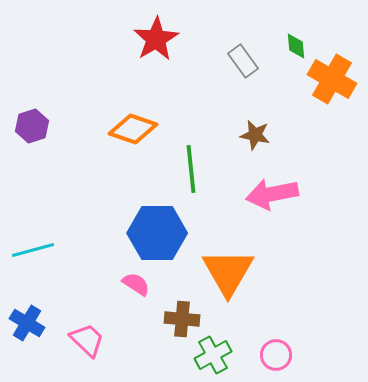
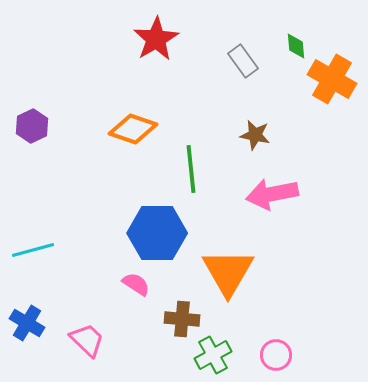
purple hexagon: rotated 8 degrees counterclockwise
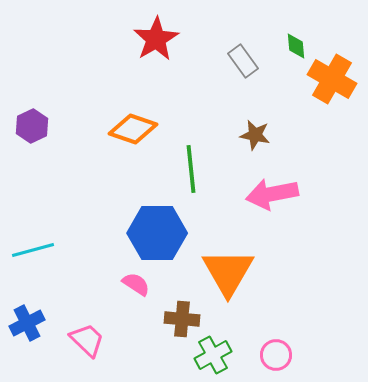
blue cross: rotated 32 degrees clockwise
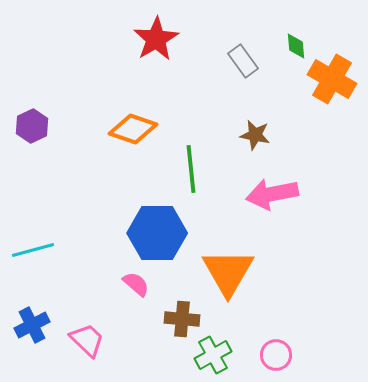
pink semicircle: rotated 8 degrees clockwise
blue cross: moved 5 px right, 2 px down
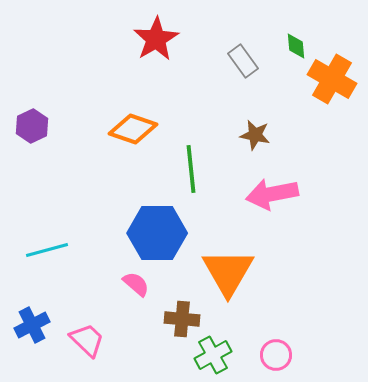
cyan line: moved 14 px right
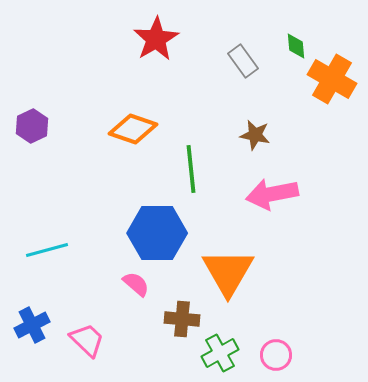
green cross: moved 7 px right, 2 px up
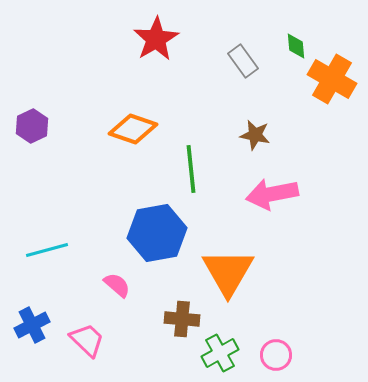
blue hexagon: rotated 10 degrees counterclockwise
pink semicircle: moved 19 px left, 1 px down
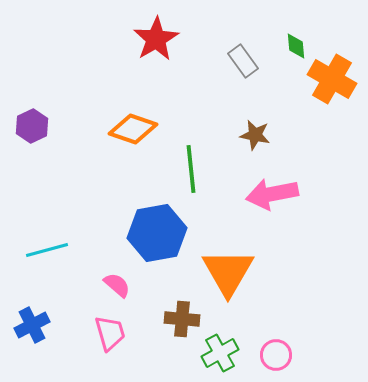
pink trapezoid: moved 23 px right, 7 px up; rotated 30 degrees clockwise
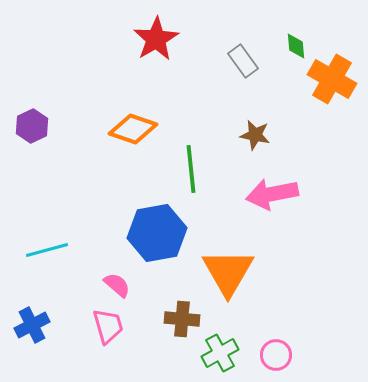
pink trapezoid: moved 2 px left, 7 px up
